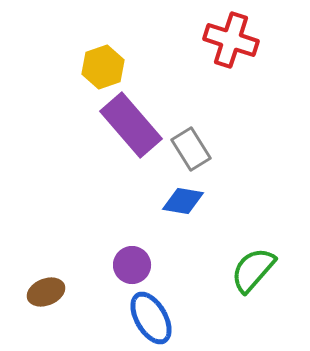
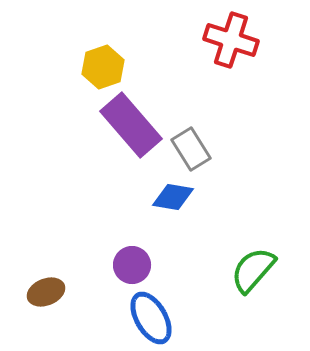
blue diamond: moved 10 px left, 4 px up
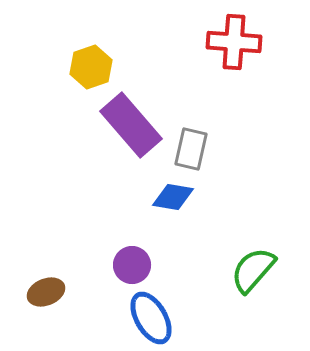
red cross: moved 3 px right, 2 px down; rotated 14 degrees counterclockwise
yellow hexagon: moved 12 px left
gray rectangle: rotated 45 degrees clockwise
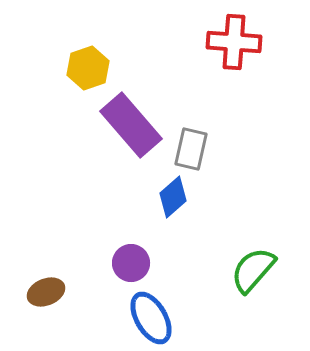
yellow hexagon: moved 3 px left, 1 px down
blue diamond: rotated 51 degrees counterclockwise
purple circle: moved 1 px left, 2 px up
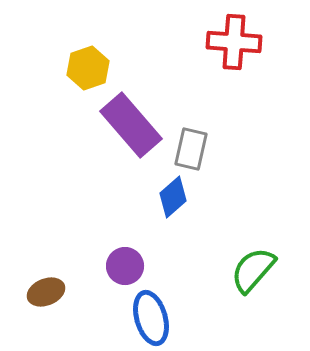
purple circle: moved 6 px left, 3 px down
blue ellipse: rotated 14 degrees clockwise
